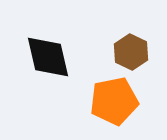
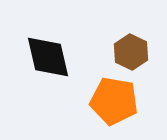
orange pentagon: rotated 21 degrees clockwise
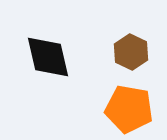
orange pentagon: moved 15 px right, 8 px down
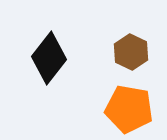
black diamond: moved 1 px right, 1 px down; rotated 51 degrees clockwise
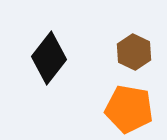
brown hexagon: moved 3 px right
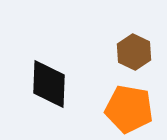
black diamond: moved 26 px down; rotated 36 degrees counterclockwise
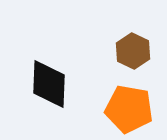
brown hexagon: moved 1 px left, 1 px up
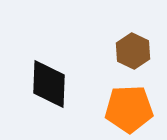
orange pentagon: rotated 12 degrees counterclockwise
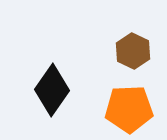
black diamond: moved 3 px right, 6 px down; rotated 33 degrees clockwise
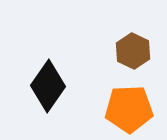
black diamond: moved 4 px left, 4 px up
